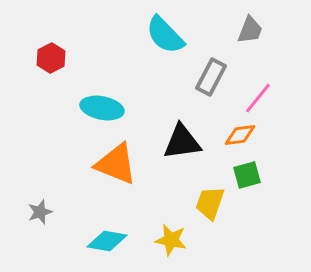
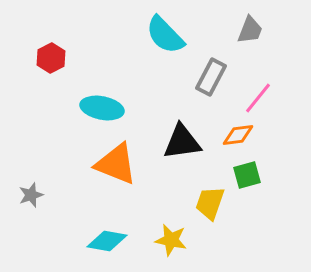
orange diamond: moved 2 px left
gray star: moved 9 px left, 17 px up
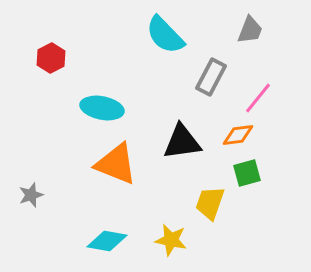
green square: moved 2 px up
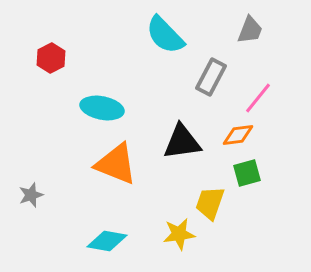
yellow star: moved 8 px right, 6 px up; rotated 20 degrees counterclockwise
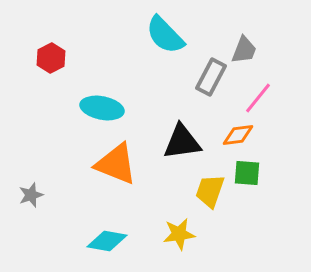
gray trapezoid: moved 6 px left, 20 px down
green square: rotated 20 degrees clockwise
yellow trapezoid: moved 12 px up
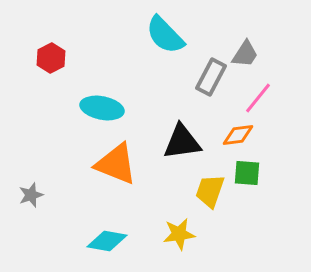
gray trapezoid: moved 1 px right, 4 px down; rotated 12 degrees clockwise
